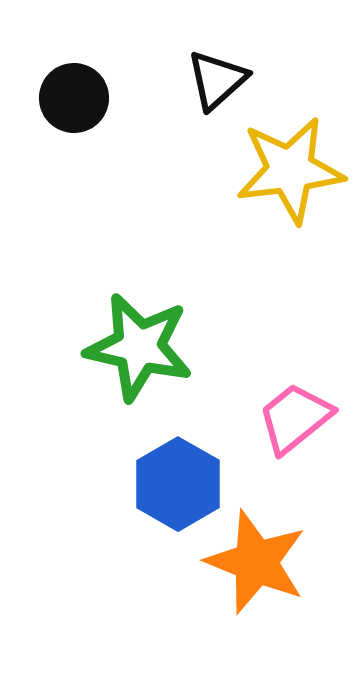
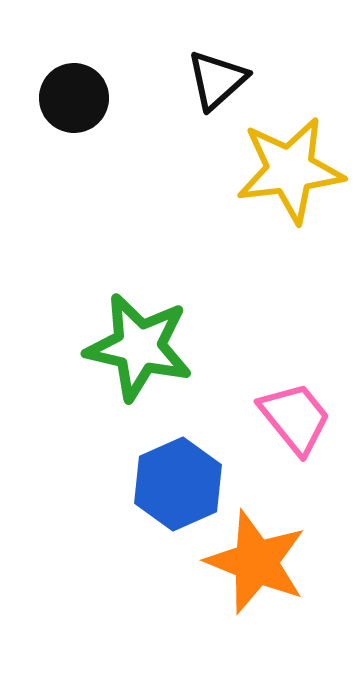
pink trapezoid: rotated 90 degrees clockwise
blue hexagon: rotated 6 degrees clockwise
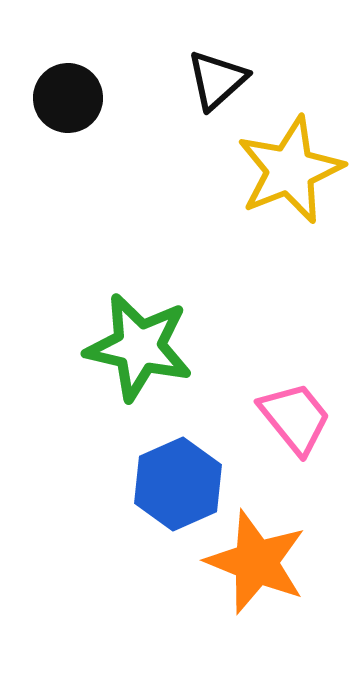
black circle: moved 6 px left
yellow star: rotated 15 degrees counterclockwise
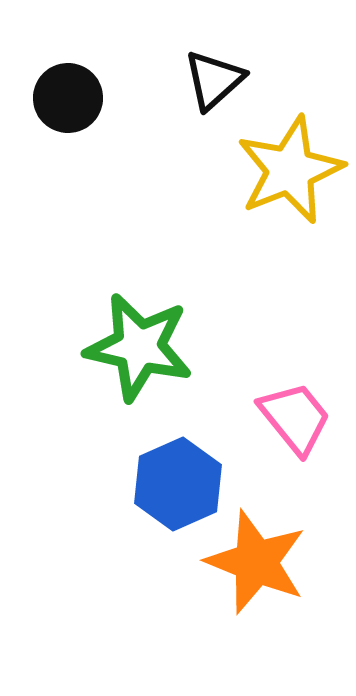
black triangle: moved 3 px left
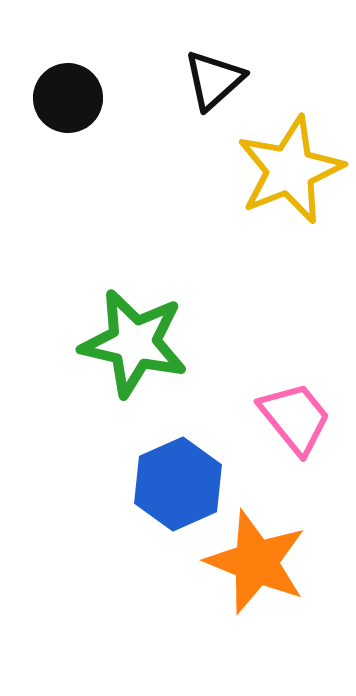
green star: moved 5 px left, 4 px up
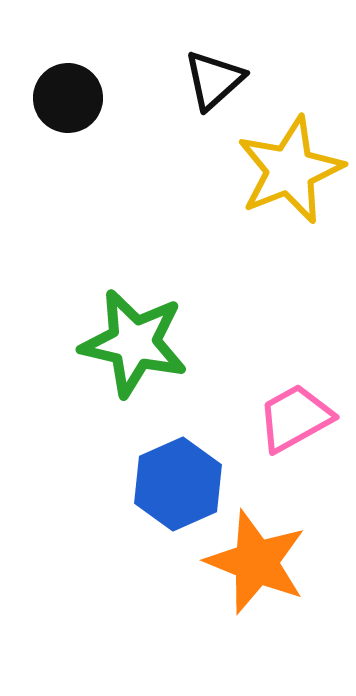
pink trapezoid: rotated 80 degrees counterclockwise
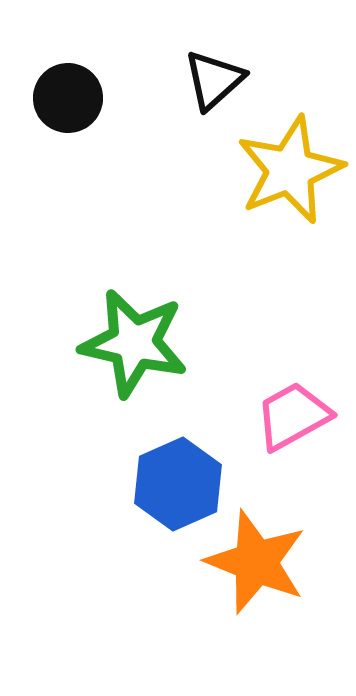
pink trapezoid: moved 2 px left, 2 px up
